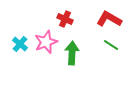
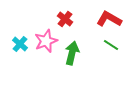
red cross: rotated 14 degrees clockwise
pink star: moved 1 px up
green arrow: rotated 10 degrees clockwise
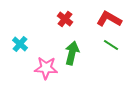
pink star: moved 27 px down; rotated 25 degrees clockwise
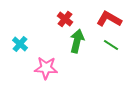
green arrow: moved 5 px right, 12 px up
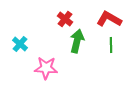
green line: rotated 56 degrees clockwise
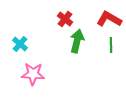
pink star: moved 13 px left, 6 px down
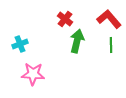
red L-shape: rotated 20 degrees clockwise
cyan cross: rotated 28 degrees clockwise
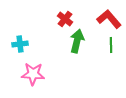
cyan cross: rotated 14 degrees clockwise
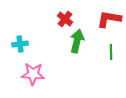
red L-shape: rotated 40 degrees counterclockwise
green line: moved 7 px down
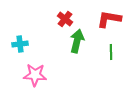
pink star: moved 2 px right, 1 px down
